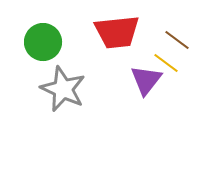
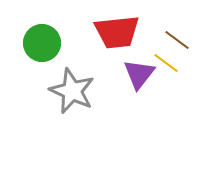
green circle: moved 1 px left, 1 px down
purple triangle: moved 7 px left, 6 px up
gray star: moved 9 px right, 2 px down
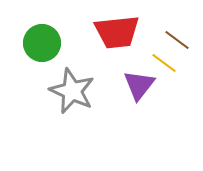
yellow line: moved 2 px left
purple triangle: moved 11 px down
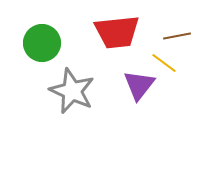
brown line: moved 4 px up; rotated 48 degrees counterclockwise
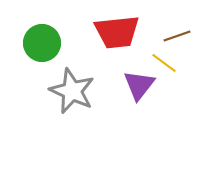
brown line: rotated 8 degrees counterclockwise
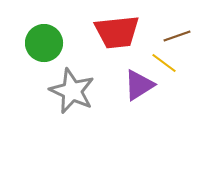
green circle: moved 2 px right
purple triangle: rotated 20 degrees clockwise
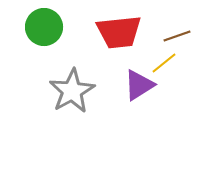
red trapezoid: moved 2 px right
green circle: moved 16 px up
yellow line: rotated 76 degrees counterclockwise
gray star: rotated 18 degrees clockwise
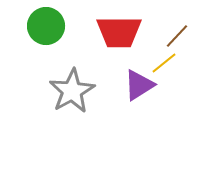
green circle: moved 2 px right, 1 px up
red trapezoid: rotated 6 degrees clockwise
brown line: rotated 28 degrees counterclockwise
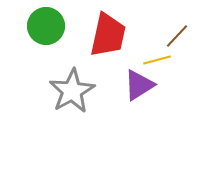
red trapezoid: moved 11 px left, 3 px down; rotated 78 degrees counterclockwise
yellow line: moved 7 px left, 3 px up; rotated 24 degrees clockwise
